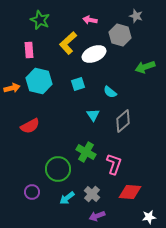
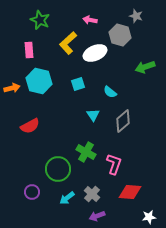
white ellipse: moved 1 px right, 1 px up
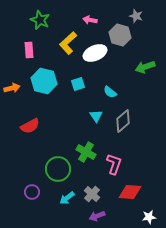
cyan hexagon: moved 5 px right
cyan triangle: moved 3 px right, 1 px down
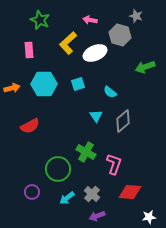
cyan hexagon: moved 3 px down; rotated 15 degrees counterclockwise
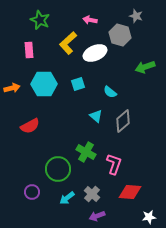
cyan triangle: rotated 16 degrees counterclockwise
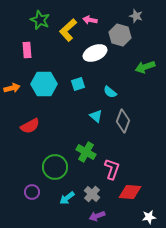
yellow L-shape: moved 13 px up
pink rectangle: moved 2 px left
gray diamond: rotated 30 degrees counterclockwise
pink L-shape: moved 2 px left, 5 px down
green circle: moved 3 px left, 2 px up
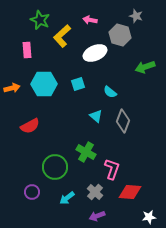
yellow L-shape: moved 6 px left, 6 px down
gray cross: moved 3 px right, 2 px up
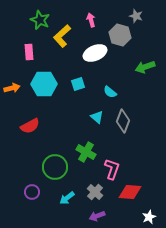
pink arrow: moved 1 px right; rotated 64 degrees clockwise
pink rectangle: moved 2 px right, 2 px down
cyan triangle: moved 1 px right, 1 px down
white star: rotated 16 degrees counterclockwise
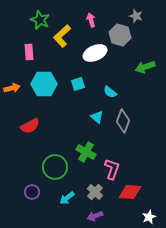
purple arrow: moved 2 px left
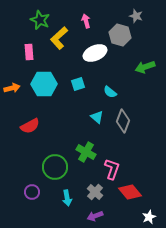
pink arrow: moved 5 px left, 1 px down
yellow L-shape: moved 3 px left, 2 px down
red diamond: rotated 45 degrees clockwise
cyan arrow: rotated 63 degrees counterclockwise
